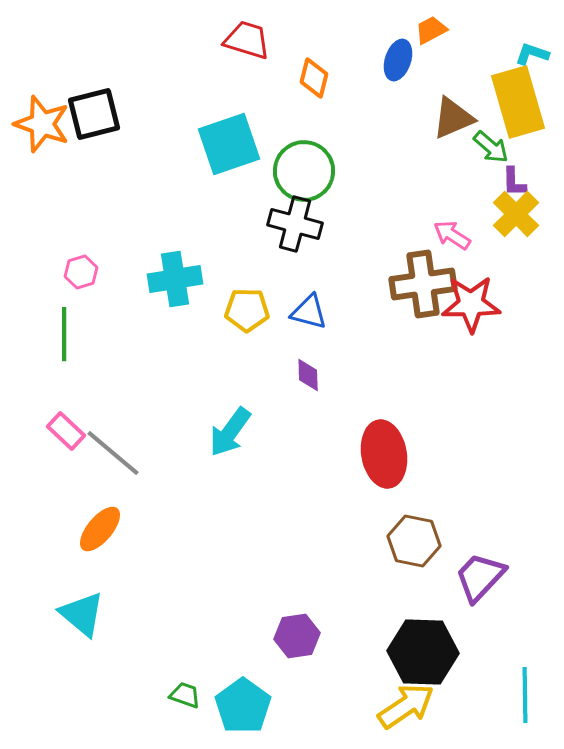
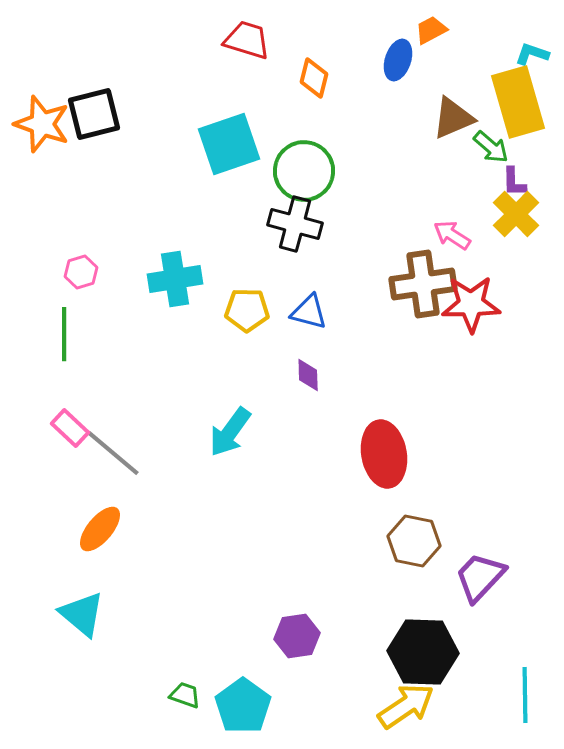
pink rectangle: moved 4 px right, 3 px up
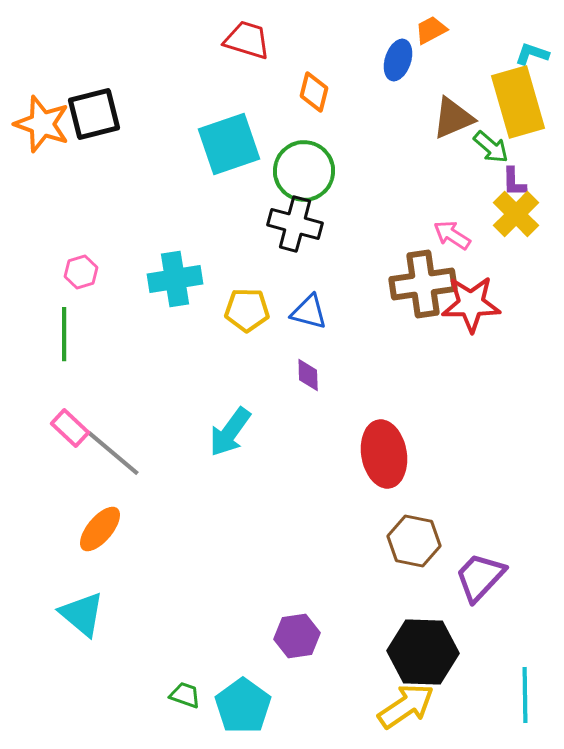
orange diamond: moved 14 px down
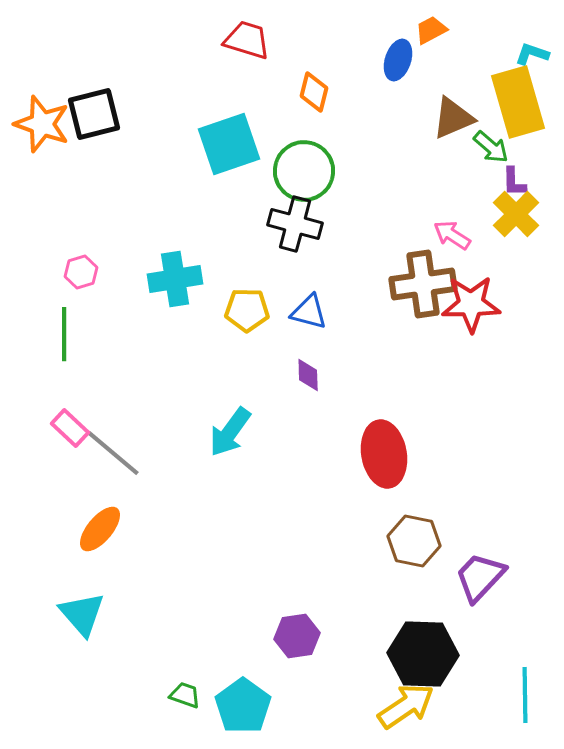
cyan triangle: rotated 9 degrees clockwise
black hexagon: moved 2 px down
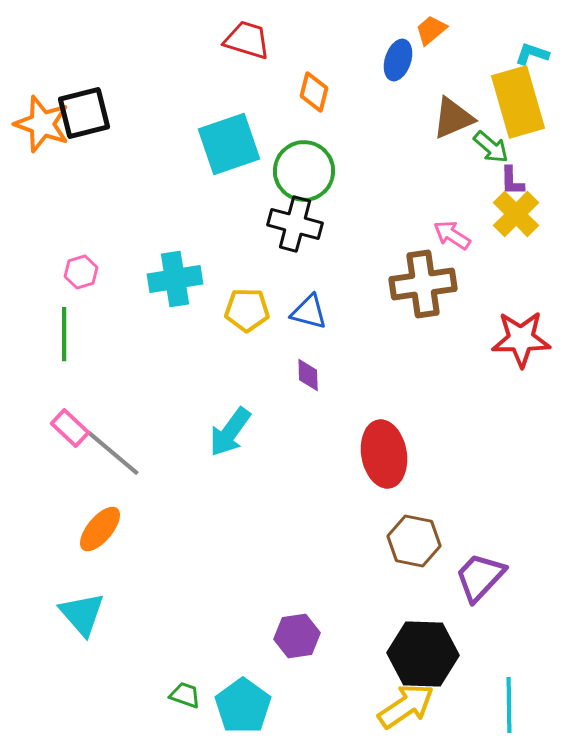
orange trapezoid: rotated 12 degrees counterclockwise
black square: moved 10 px left, 1 px up
purple L-shape: moved 2 px left, 1 px up
red star: moved 50 px right, 35 px down
cyan line: moved 16 px left, 10 px down
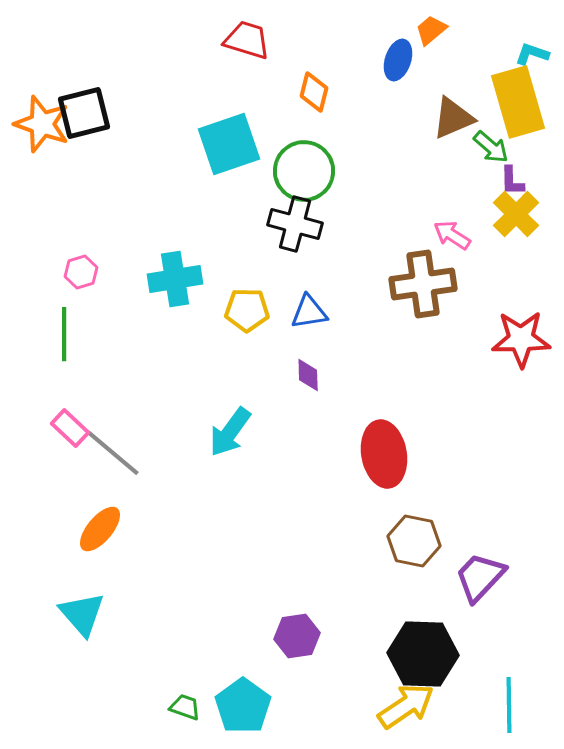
blue triangle: rotated 24 degrees counterclockwise
green trapezoid: moved 12 px down
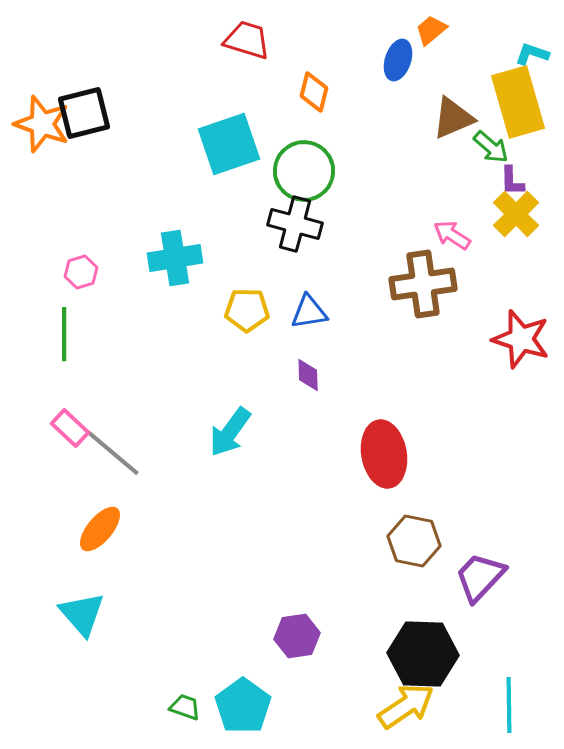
cyan cross: moved 21 px up
red star: rotated 18 degrees clockwise
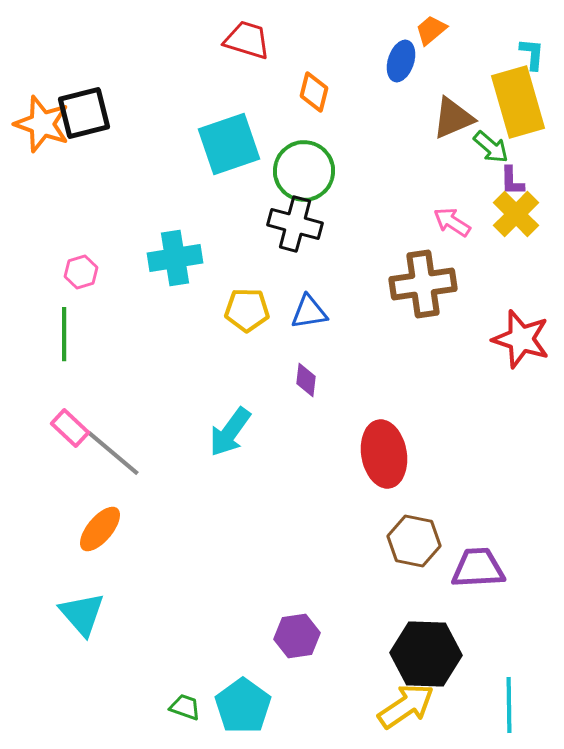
cyan L-shape: rotated 76 degrees clockwise
blue ellipse: moved 3 px right, 1 px down
pink arrow: moved 13 px up
purple diamond: moved 2 px left, 5 px down; rotated 8 degrees clockwise
purple trapezoid: moved 2 px left, 9 px up; rotated 44 degrees clockwise
black hexagon: moved 3 px right
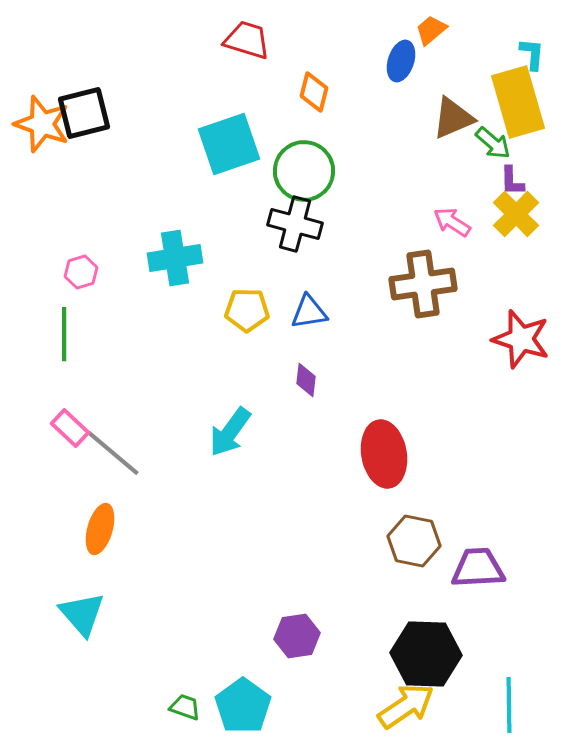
green arrow: moved 2 px right, 4 px up
orange ellipse: rotated 24 degrees counterclockwise
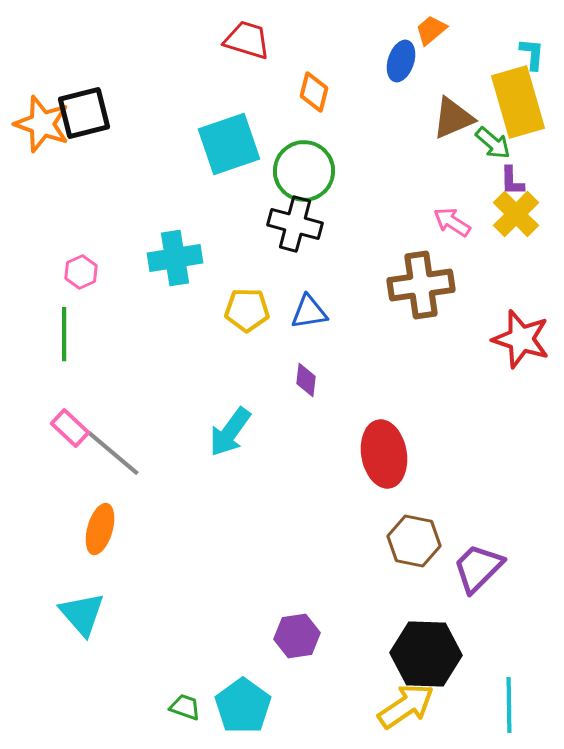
pink hexagon: rotated 8 degrees counterclockwise
brown cross: moved 2 px left, 1 px down
purple trapezoid: rotated 42 degrees counterclockwise
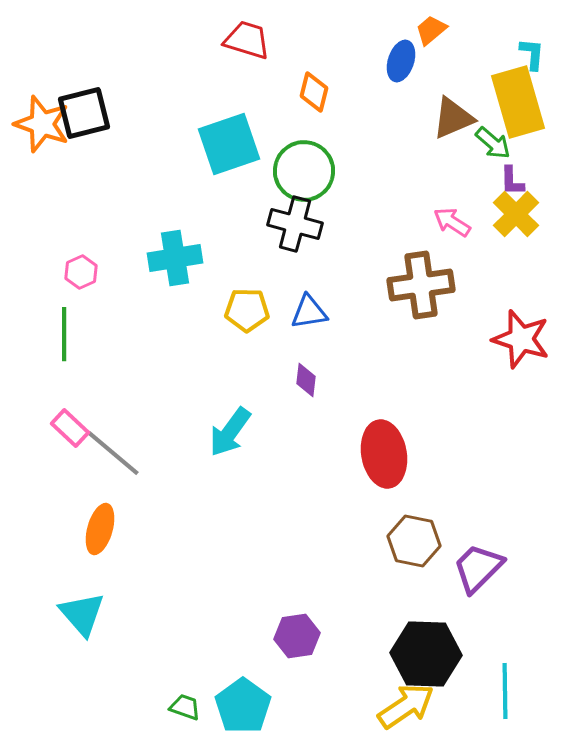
cyan line: moved 4 px left, 14 px up
